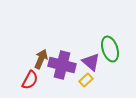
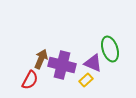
purple triangle: moved 2 px right, 1 px down; rotated 18 degrees counterclockwise
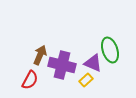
green ellipse: moved 1 px down
brown arrow: moved 1 px left, 4 px up
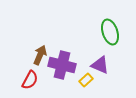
green ellipse: moved 18 px up
purple triangle: moved 7 px right, 2 px down
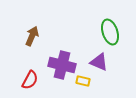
brown arrow: moved 8 px left, 19 px up
purple triangle: moved 1 px left, 3 px up
yellow rectangle: moved 3 px left, 1 px down; rotated 56 degrees clockwise
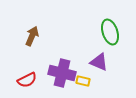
purple cross: moved 8 px down
red semicircle: moved 3 px left; rotated 36 degrees clockwise
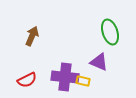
purple cross: moved 3 px right, 4 px down; rotated 8 degrees counterclockwise
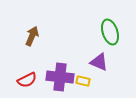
purple cross: moved 5 px left
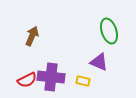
green ellipse: moved 1 px left, 1 px up
purple cross: moved 9 px left
